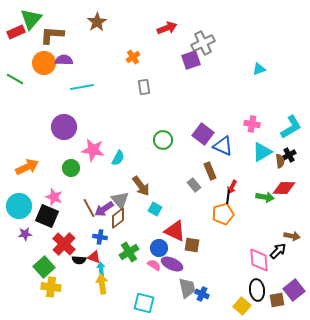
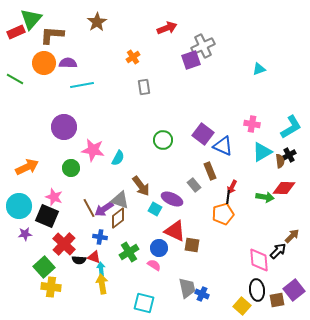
gray cross at (203, 43): moved 3 px down
purple semicircle at (64, 60): moved 4 px right, 3 px down
cyan line at (82, 87): moved 2 px up
gray triangle at (120, 200): rotated 30 degrees counterclockwise
brown arrow at (292, 236): rotated 56 degrees counterclockwise
purple ellipse at (172, 264): moved 65 px up
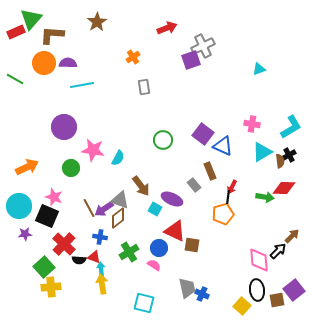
yellow cross at (51, 287): rotated 12 degrees counterclockwise
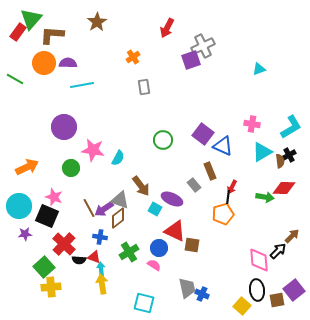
red arrow at (167, 28): rotated 138 degrees clockwise
red rectangle at (16, 32): moved 2 px right; rotated 30 degrees counterclockwise
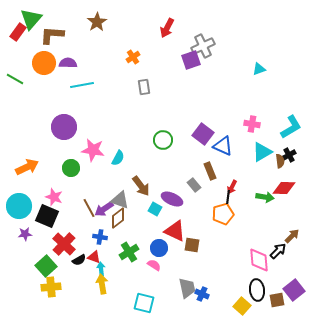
black semicircle at (79, 260): rotated 32 degrees counterclockwise
green square at (44, 267): moved 2 px right, 1 px up
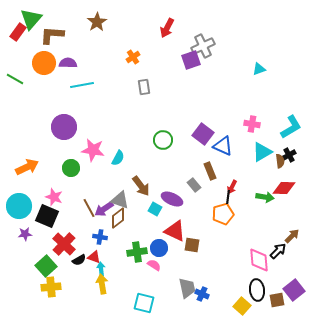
green cross at (129, 252): moved 8 px right; rotated 24 degrees clockwise
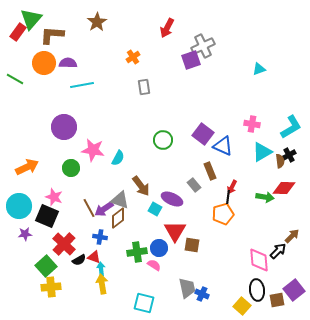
red triangle at (175, 231): rotated 35 degrees clockwise
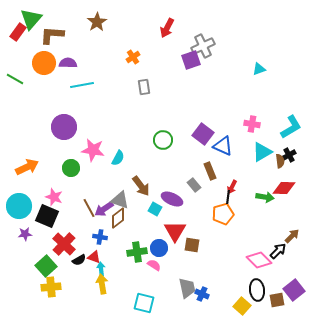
pink diamond at (259, 260): rotated 40 degrees counterclockwise
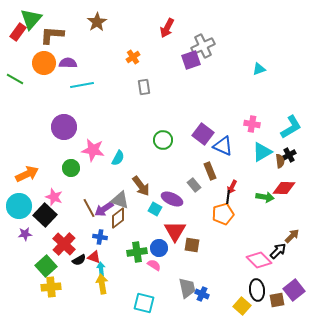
orange arrow at (27, 167): moved 7 px down
black square at (47, 216): moved 2 px left, 1 px up; rotated 20 degrees clockwise
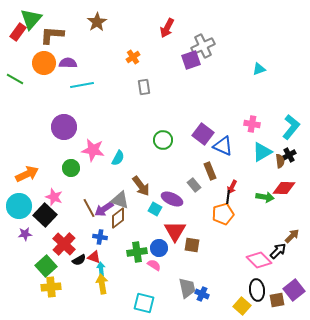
cyan L-shape at (291, 127): rotated 20 degrees counterclockwise
